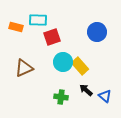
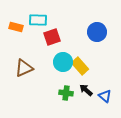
green cross: moved 5 px right, 4 px up
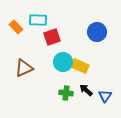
orange rectangle: rotated 32 degrees clockwise
yellow rectangle: rotated 24 degrees counterclockwise
blue triangle: rotated 24 degrees clockwise
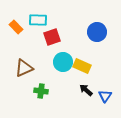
yellow rectangle: moved 2 px right
green cross: moved 25 px left, 2 px up
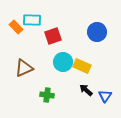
cyan rectangle: moved 6 px left
red square: moved 1 px right, 1 px up
green cross: moved 6 px right, 4 px down
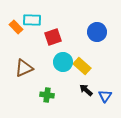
red square: moved 1 px down
yellow rectangle: rotated 18 degrees clockwise
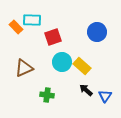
cyan circle: moved 1 px left
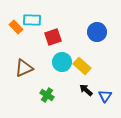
green cross: rotated 24 degrees clockwise
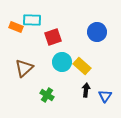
orange rectangle: rotated 24 degrees counterclockwise
brown triangle: rotated 18 degrees counterclockwise
black arrow: rotated 56 degrees clockwise
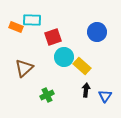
cyan circle: moved 2 px right, 5 px up
green cross: rotated 32 degrees clockwise
